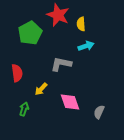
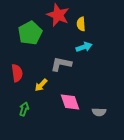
cyan arrow: moved 2 px left, 1 px down
yellow arrow: moved 4 px up
gray semicircle: rotated 112 degrees counterclockwise
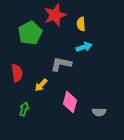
red star: moved 3 px left; rotated 30 degrees clockwise
pink diamond: rotated 35 degrees clockwise
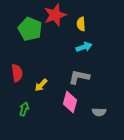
green pentagon: moved 4 px up; rotated 20 degrees counterclockwise
gray L-shape: moved 18 px right, 13 px down
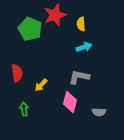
green arrow: rotated 24 degrees counterclockwise
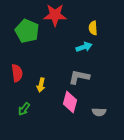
red star: rotated 20 degrees clockwise
yellow semicircle: moved 12 px right, 4 px down
green pentagon: moved 3 px left, 2 px down
yellow arrow: rotated 32 degrees counterclockwise
green arrow: rotated 136 degrees counterclockwise
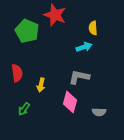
red star: rotated 20 degrees clockwise
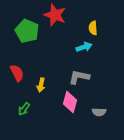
red semicircle: rotated 18 degrees counterclockwise
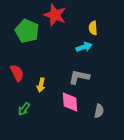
pink diamond: rotated 20 degrees counterclockwise
gray semicircle: moved 1 px up; rotated 80 degrees counterclockwise
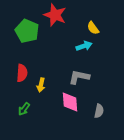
yellow semicircle: rotated 32 degrees counterclockwise
cyan arrow: moved 1 px up
red semicircle: moved 5 px right; rotated 30 degrees clockwise
